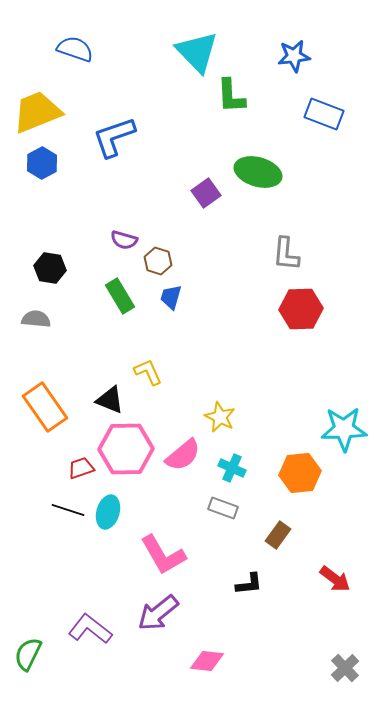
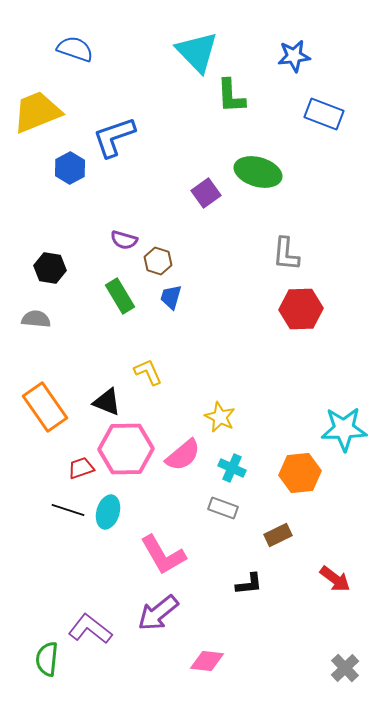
blue hexagon: moved 28 px right, 5 px down
black triangle: moved 3 px left, 2 px down
brown rectangle: rotated 28 degrees clockwise
green semicircle: moved 19 px right, 5 px down; rotated 20 degrees counterclockwise
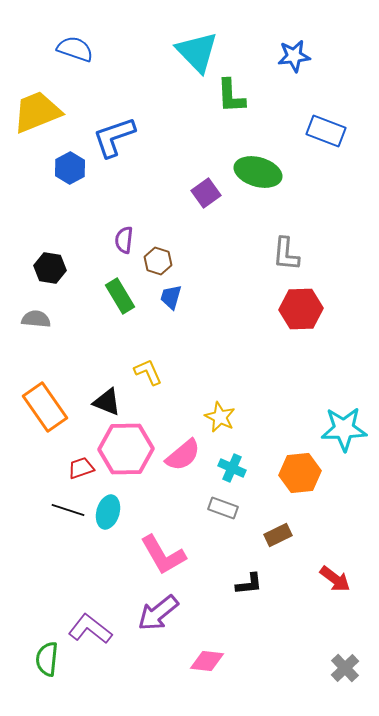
blue rectangle: moved 2 px right, 17 px down
purple semicircle: rotated 80 degrees clockwise
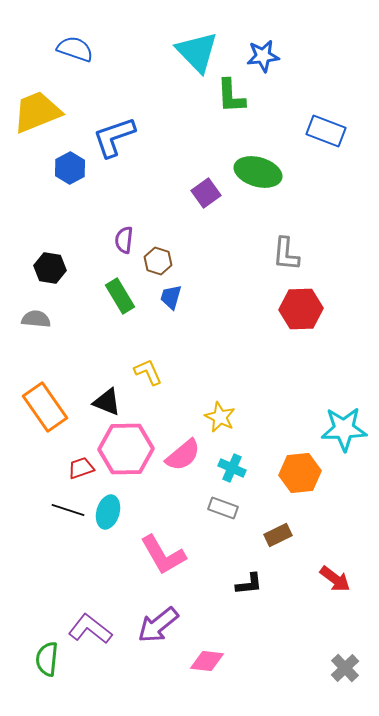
blue star: moved 31 px left
purple arrow: moved 12 px down
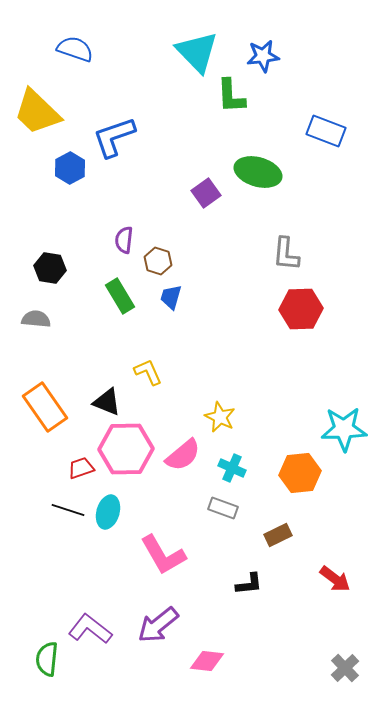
yellow trapezoid: rotated 114 degrees counterclockwise
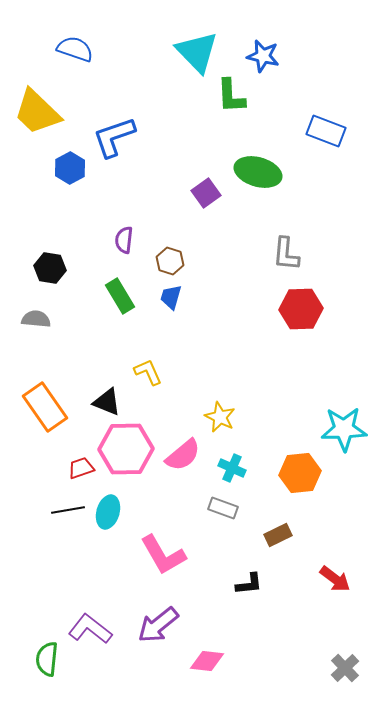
blue star: rotated 20 degrees clockwise
brown hexagon: moved 12 px right
black line: rotated 28 degrees counterclockwise
